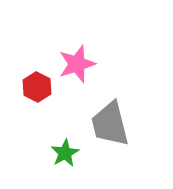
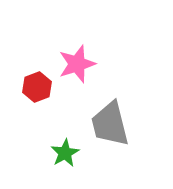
red hexagon: rotated 12 degrees clockwise
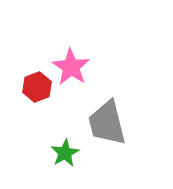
pink star: moved 6 px left, 3 px down; rotated 21 degrees counterclockwise
gray trapezoid: moved 3 px left, 1 px up
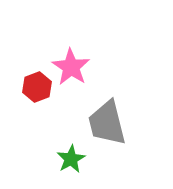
green star: moved 6 px right, 6 px down
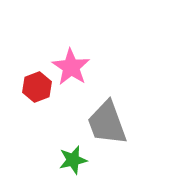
gray trapezoid: rotated 6 degrees counterclockwise
green star: moved 2 px right, 1 px down; rotated 16 degrees clockwise
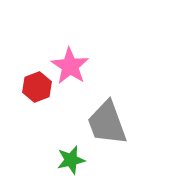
pink star: moved 1 px left, 1 px up
green star: moved 2 px left
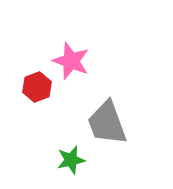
pink star: moved 1 px right, 5 px up; rotated 12 degrees counterclockwise
